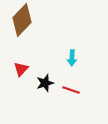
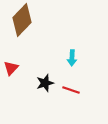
red triangle: moved 10 px left, 1 px up
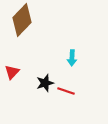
red triangle: moved 1 px right, 4 px down
red line: moved 5 px left, 1 px down
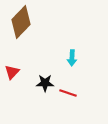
brown diamond: moved 1 px left, 2 px down
black star: rotated 18 degrees clockwise
red line: moved 2 px right, 2 px down
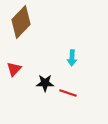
red triangle: moved 2 px right, 3 px up
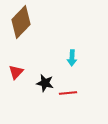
red triangle: moved 2 px right, 3 px down
black star: rotated 12 degrees clockwise
red line: rotated 24 degrees counterclockwise
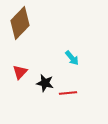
brown diamond: moved 1 px left, 1 px down
cyan arrow: rotated 42 degrees counterclockwise
red triangle: moved 4 px right
